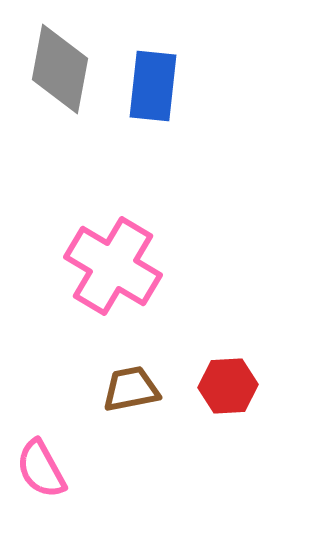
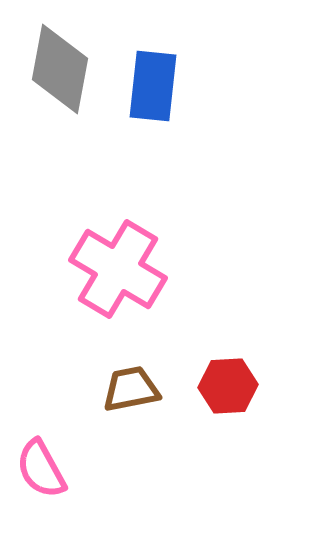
pink cross: moved 5 px right, 3 px down
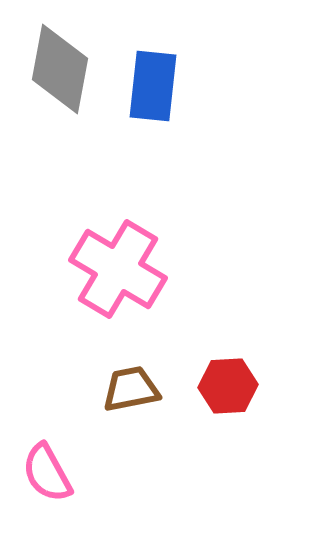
pink semicircle: moved 6 px right, 4 px down
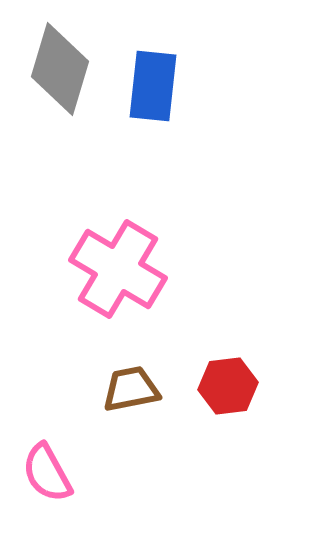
gray diamond: rotated 6 degrees clockwise
red hexagon: rotated 4 degrees counterclockwise
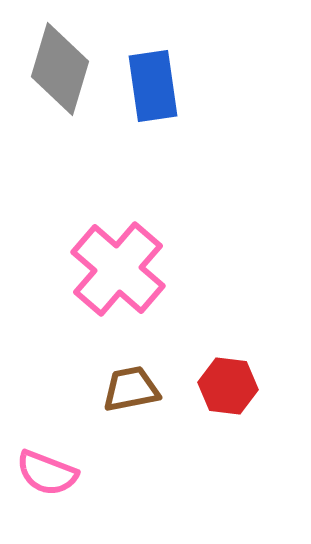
blue rectangle: rotated 14 degrees counterclockwise
pink cross: rotated 10 degrees clockwise
red hexagon: rotated 14 degrees clockwise
pink semicircle: rotated 40 degrees counterclockwise
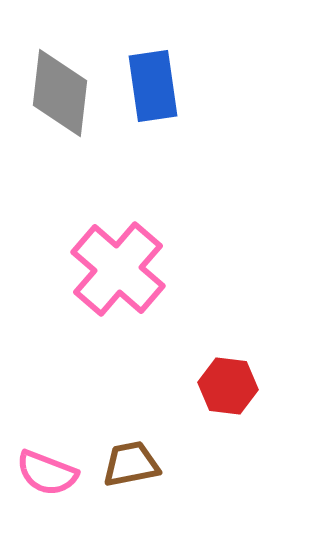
gray diamond: moved 24 px down; rotated 10 degrees counterclockwise
brown trapezoid: moved 75 px down
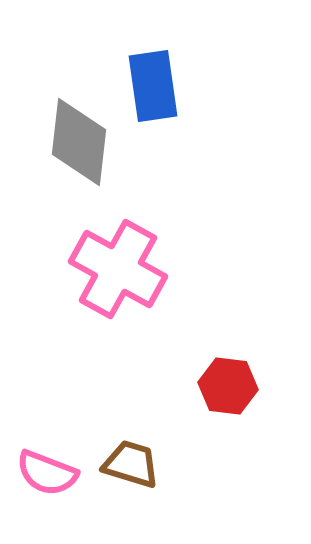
gray diamond: moved 19 px right, 49 px down
pink cross: rotated 12 degrees counterclockwise
brown trapezoid: rotated 28 degrees clockwise
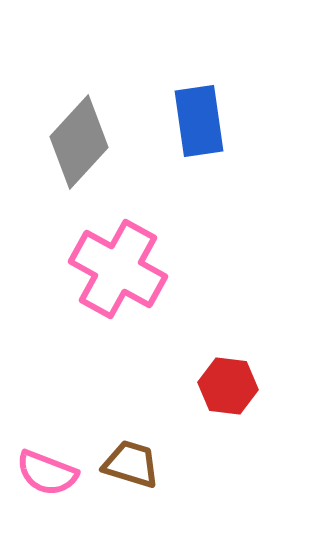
blue rectangle: moved 46 px right, 35 px down
gray diamond: rotated 36 degrees clockwise
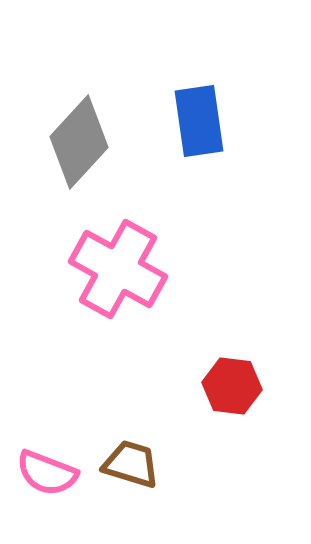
red hexagon: moved 4 px right
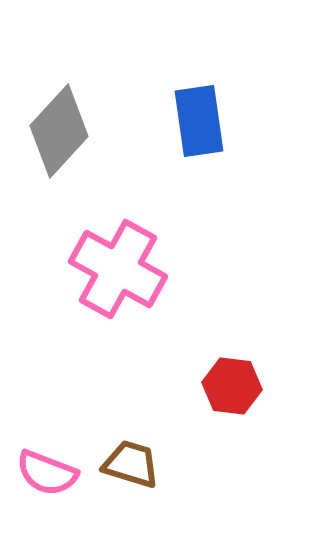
gray diamond: moved 20 px left, 11 px up
